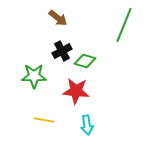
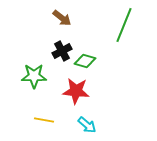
brown arrow: moved 4 px right
cyan arrow: rotated 42 degrees counterclockwise
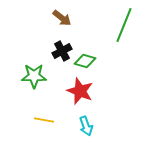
red star: moved 4 px right; rotated 16 degrees clockwise
cyan arrow: moved 1 px left, 1 px down; rotated 30 degrees clockwise
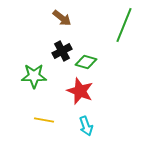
green diamond: moved 1 px right, 1 px down
